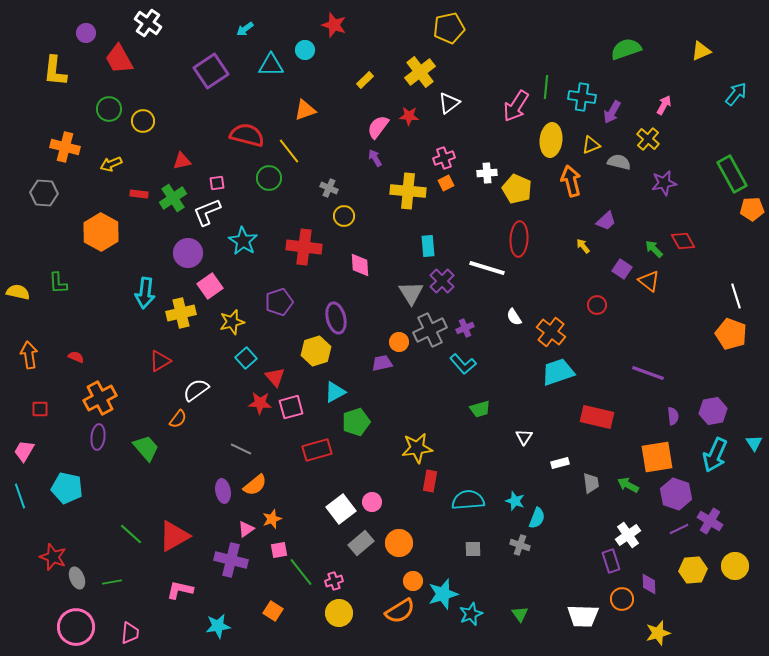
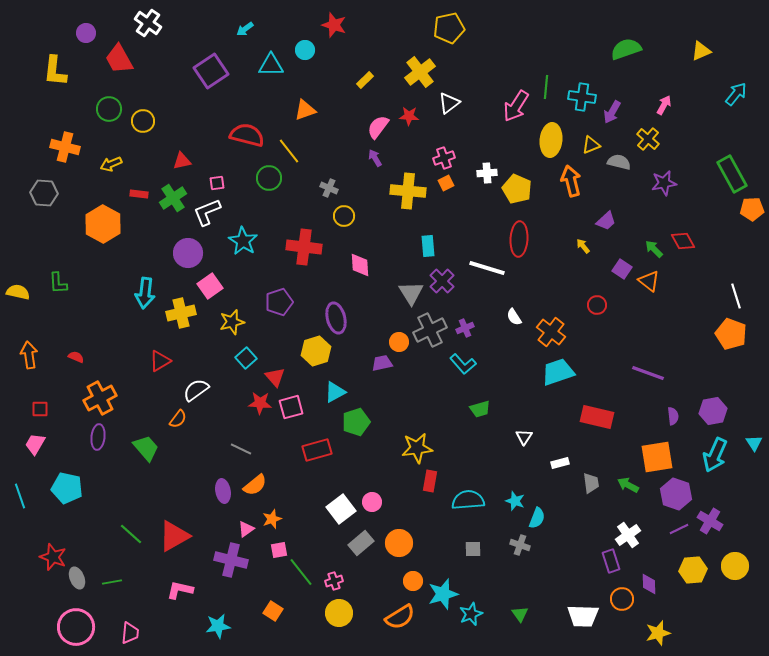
orange hexagon at (101, 232): moved 2 px right, 8 px up
pink trapezoid at (24, 451): moved 11 px right, 7 px up
orange semicircle at (400, 611): moved 6 px down
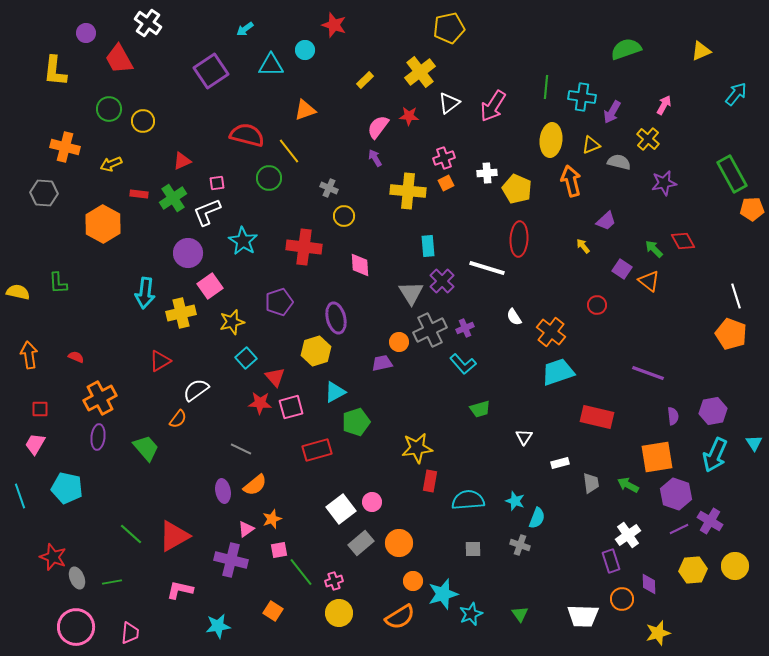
pink arrow at (516, 106): moved 23 px left
red triangle at (182, 161): rotated 12 degrees counterclockwise
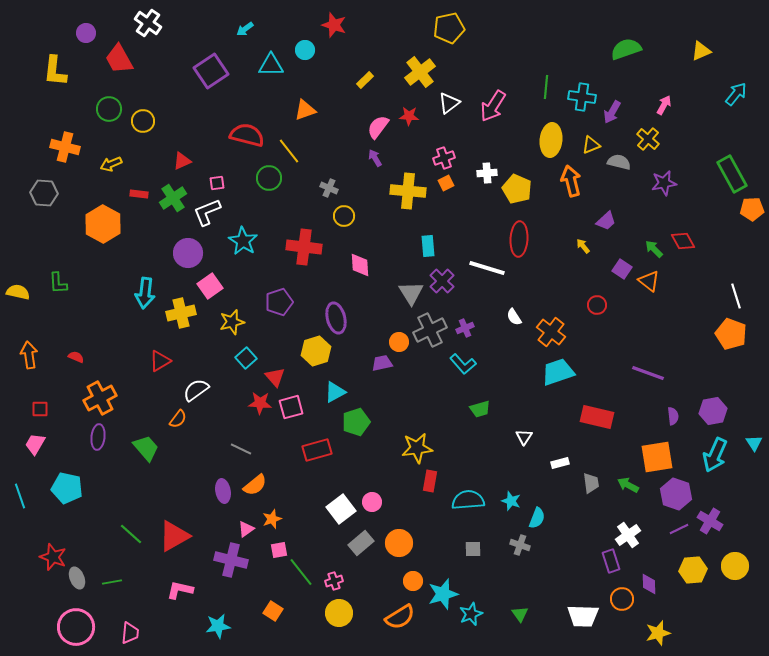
cyan star at (515, 501): moved 4 px left
